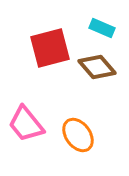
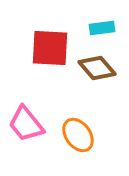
cyan rectangle: rotated 30 degrees counterclockwise
red square: rotated 18 degrees clockwise
brown diamond: moved 1 px down
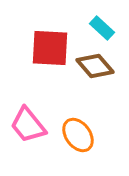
cyan rectangle: rotated 50 degrees clockwise
brown diamond: moved 2 px left, 2 px up
pink trapezoid: moved 2 px right, 1 px down
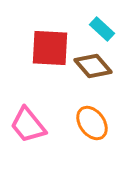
cyan rectangle: moved 1 px down
brown diamond: moved 2 px left
orange ellipse: moved 14 px right, 12 px up
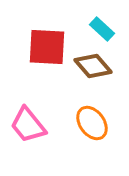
red square: moved 3 px left, 1 px up
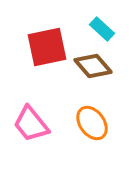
red square: rotated 15 degrees counterclockwise
pink trapezoid: moved 3 px right, 1 px up
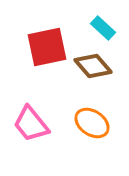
cyan rectangle: moved 1 px right, 1 px up
orange ellipse: rotated 20 degrees counterclockwise
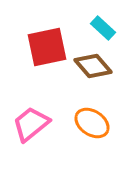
pink trapezoid: rotated 90 degrees clockwise
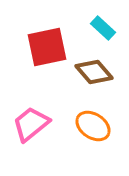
brown diamond: moved 1 px right, 6 px down
orange ellipse: moved 1 px right, 3 px down
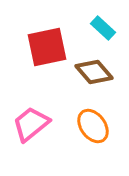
orange ellipse: rotated 20 degrees clockwise
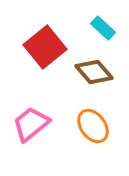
red square: moved 2 px left; rotated 27 degrees counterclockwise
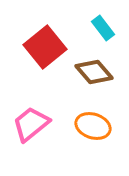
cyan rectangle: rotated 10 degrees clockwise
orange ellipse: rotated 36 degrees counterclockwise
